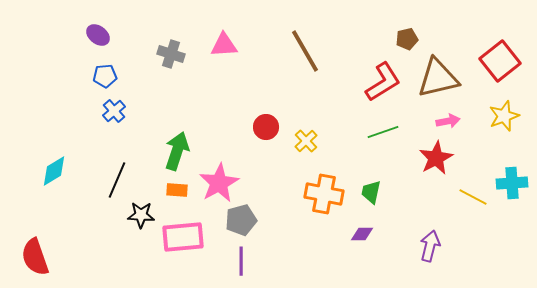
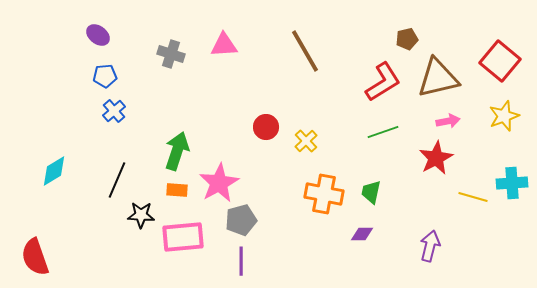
red square: rotated 12 degrees counterclockwise
yellow line: rotated 12 degrees counterclockwise
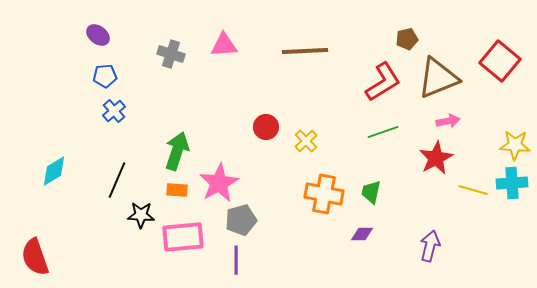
brown line: rotated 63 degrees counterclockwise
brown triangle: rotated 9 degrees counterclockwise
yellow star: moved 11 px right, 29 px down; rotated 24 degrees clockwise
yellow line: moved 7 px up
purple line: moved 5 px left, 1 px up
